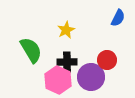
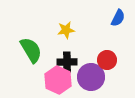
yellow star: rotated 18 degrees clockwise
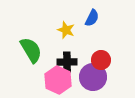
blue semicircle: moved 26 px left
yellow star: rotated 30 degrees clockwise
red circle: moved 6 px left
purple circle: moved 2 px right
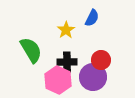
yellow star: rotated 18 degrees clockwise
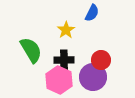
blue semicircle: moved 5 px up
black cross: moved 3 px left, 2 px up
pink hexagon: moved 1 px right
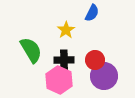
red circle: moved 6 px left
purple circle: moved 11 px right, 1 px up
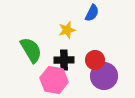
yellow star: moved 1 px right; rotated 18 degrees clockwise
pink hexagon: moved 5 px left; rotated 16 degrees counterclockwise
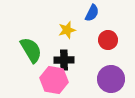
red circle: moved 13 px right, 20 px up
purple circle: moved 7 px right, 3 px down
